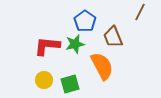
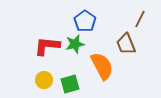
brown line: moved 7 px down
brown trapezoid: moved 13 px right, 7 px down
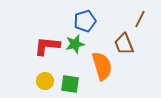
blue pentagon: rotated 20 degrees clockwise
brown trapezoid: moved 2 px left
orange semicircle: rotated 12 degrees clockwise
yellow circle: moved 1 px right, 1 px down
green square: rotated 24 degrees clockwise
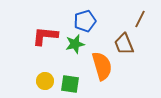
red L-shape: moved 2 px left, 10 px up
